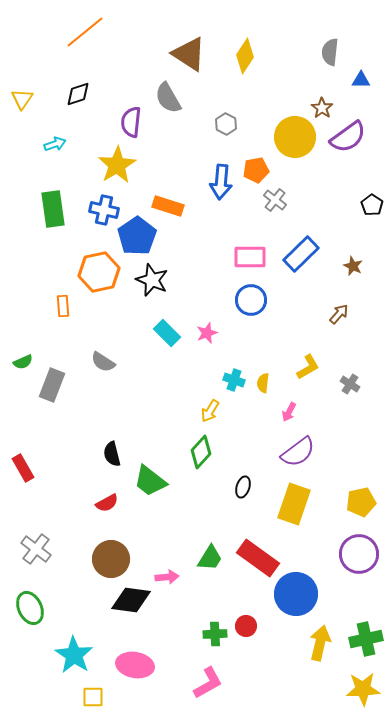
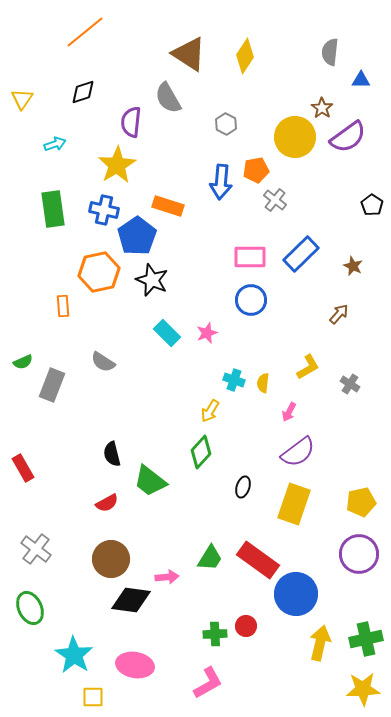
black diamond at (78, 94): moved 5 px right, 2 px up
red rectangle at (258, 558): moved 2 px down
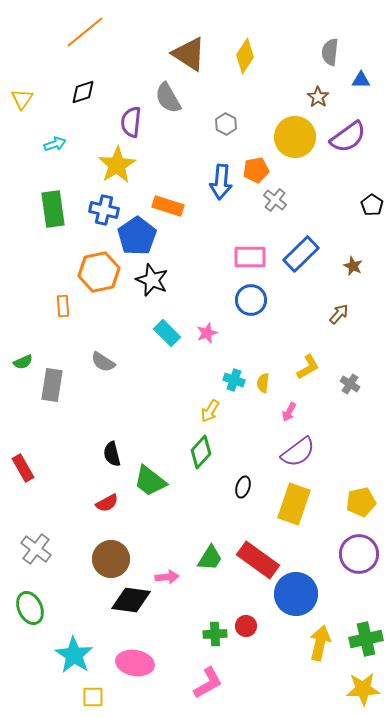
brown star at (322, 108): moved 4 px left, 11 px up
gray rectangle at (52, 385): rotated 12 degrees counterclockwise
pink ellipse at (135, 665): moved 2 px up
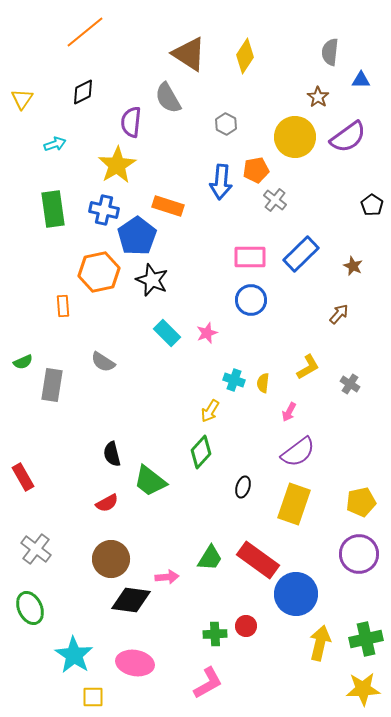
black diamond at (83, 92): rotated 8 degrees counterclockwise
red rectangle at (23, 468): moved 9 px down
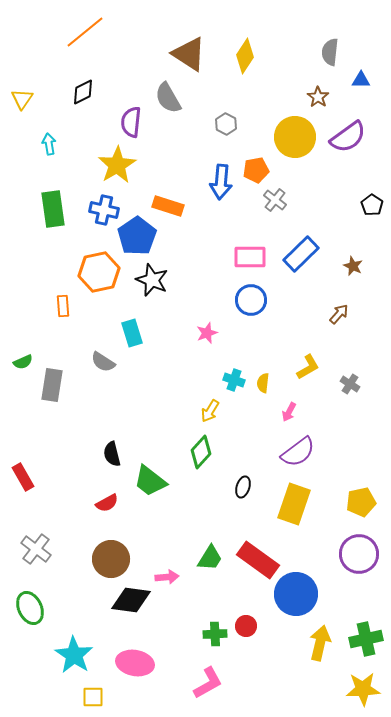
cyan arrow at (55, 144): moved 6 px left; rotated 80 degrees counterclockwise
cyan rectangle at (167, 333): moved 35 px left; rotated 28 degrees clockwise
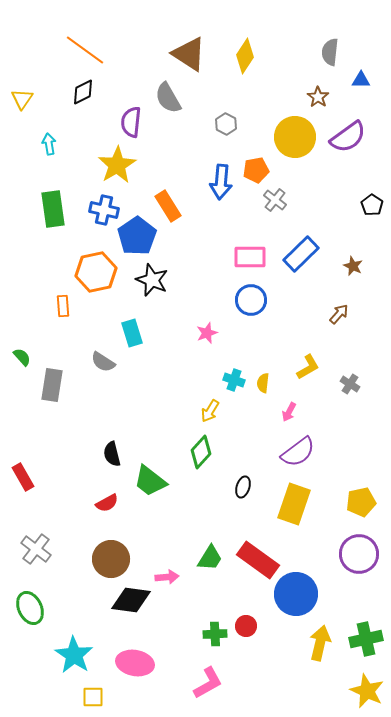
orange line at (85, 32): moved 18 px down; rotated 75 degrees clockwise
orange rectangle at (168, 206): rotated 40 degrees clockwise
orange hexagon at (99, 272): moved 3 px left
green semicircle at (23, 362): moved 1 px left, 5 px up; rotated 108 degrees counterclockwise
yellow star at (363, 689): moved 4 px right, 2 px down; rotated 28 degrees clockwise
